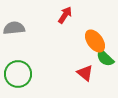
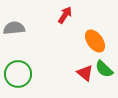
green semicircle: moved 1 px left, 11 px down
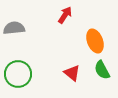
orange ellipse: rotated 15 degrees clockwise
green semicircle: moved 2 px left, 1 px down; rotated 18 degrees clockwise
red triangle: moved 13 px left
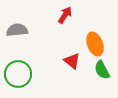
gray semicircle: moved 3 px right, 2 px down
orange ellipse: moved 3 px down
red triangle: moved 12 px up
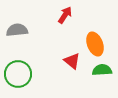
green semicircle: rotated 114 degrees clockwise
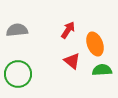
red arrow: moved 3 px right, 15 px down
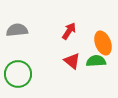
red arrow: moved 1 px right, 1 px down
orange ellipse: moved 8 px right, 1 px up
green semicircle: moved 6 px left, 9 px up
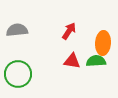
orange ellipse: rotated 25 degrees clockwise
red triangle: rotated 30 degrees counterclockwise
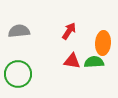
gray semicircle: moved 2 px right, 1 px down
green semicircle: moved 2 px left, 1 px down
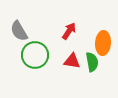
gray semicircle: rotated 115 degrees counterclockwise
green semicircle: moved 2 px left; rotated 84 degrees clockwise
green circle: moved 17 px right, 19 px up
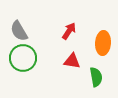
green circle: moved 12 px left, 3 px down
green semicircle: moved 4 px right, 15 px down
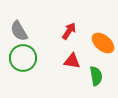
orange ellipse: rotated 55 degrees counterclockwise
green semicircle: moved 1 px up
